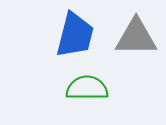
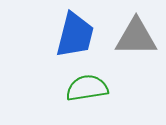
green semicircle: rotated 9 degrees counterclockwise
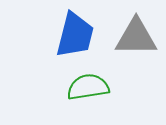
green semicircle: moved 1 px right, 1 px up
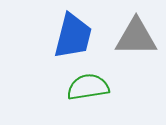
blue trapezoid: moved 2 px left, 1 px down
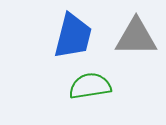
green semicircle: moved 2 px right, 1 px up
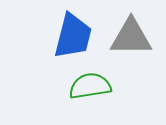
gray triangle: moved 5 px left
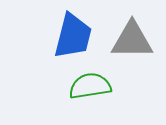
gray triangle: moved 1 px right, 3 px down
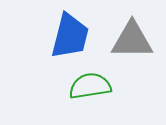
blue trapezoid: moved 3 px left
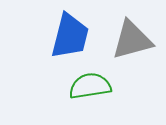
gray triangle: rotated 15 degrees counterclockwise
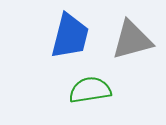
green semicircle: moved 4 px down
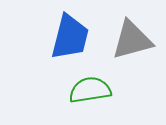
blue trapezoid: moved 1 px down
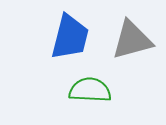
green semicircle: rotated 12 degrees clockwise
